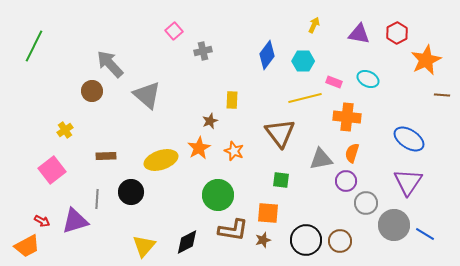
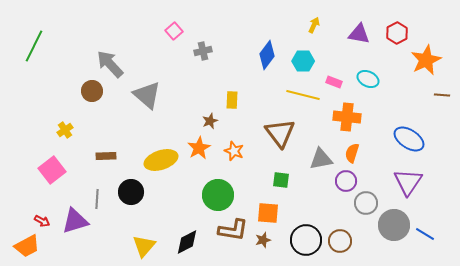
yellow line at (305, 98): moved 2 px left, 3 px up; rotated 28 degrees clockwise
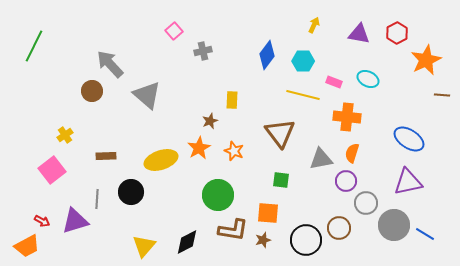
yellow cross at (65, 130): moved 5 px down
purple triangle at (408, 182): rotated 44 degrees clockwise
brown circle at (340, 241): moved 1 px left, 13 px up
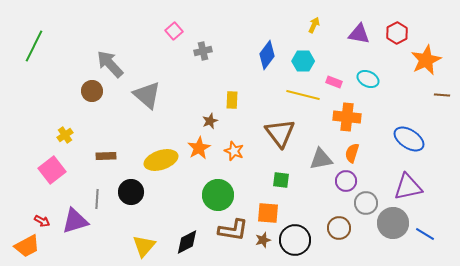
purple triangle at (408, 182): moved 5 px down
gray circle at (394, 225): moved 1 px left, 2 px up
black circle at (306, 240): moved 11 px left
